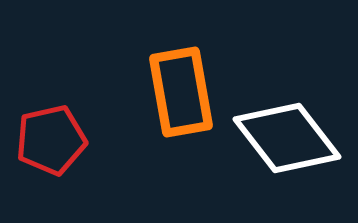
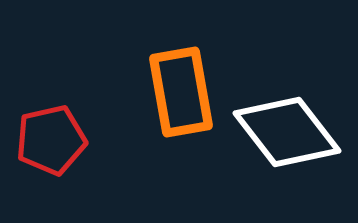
white diamond: moved 6 px up
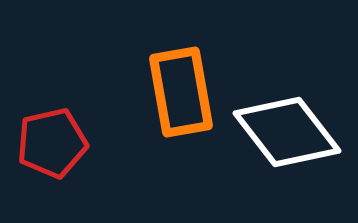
red pentagon: moved 1 px right, 3 px down
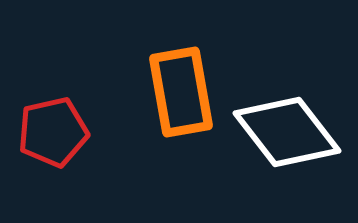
red pentagon: moved 1 px right, 11 px up
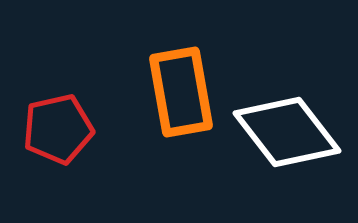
red pentagon: moved 5 px right, 3 px up
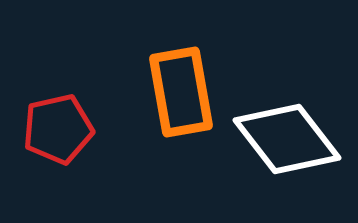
white diamond: moved 7 px down
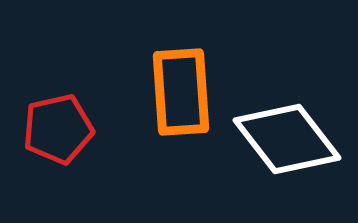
orange rectangle: rotated 6 degrees clockwise
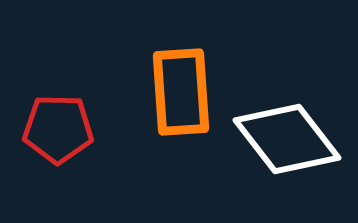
red pentagon: rotated 14 degrees clockwise
